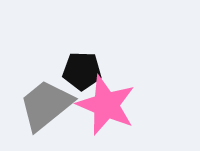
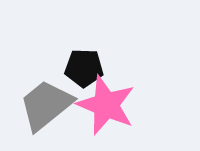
black pentagon: moved 2 px right, 3 px up
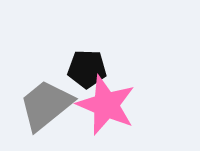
black pentagon: moved 3 px right, 1 px down
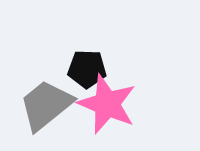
pink star: moved 1 px right, 1 px up
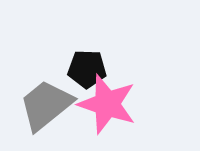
pink star: rotated 4 degrees counterclockwise
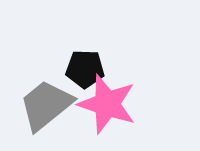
black pentagon: moved 2 px left
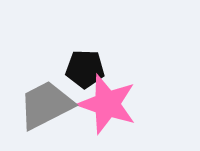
gray trapezoid: rotated 12 degrees clockwise
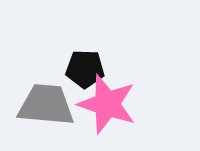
gray trapezoid: rotated 32 degrees clockwise
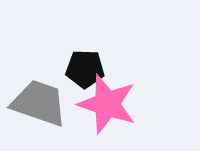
gray trapezoid: moved 7 px left, 2 px up; rotated 14 degrees clockwise
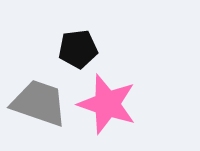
black pentagon: moved 7 px left, 20 px up; rotated 9 degrees counterclockwise
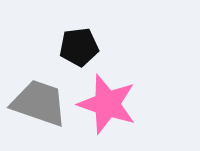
black pentagon: moved 1 px right, 2 px up
